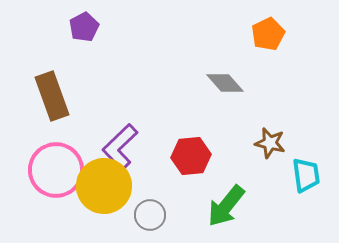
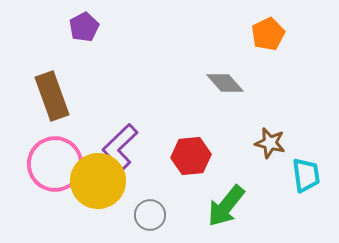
pink circle: moved 1 px left, 6 px up
yellow circle: moved 6 px left, 5 px up
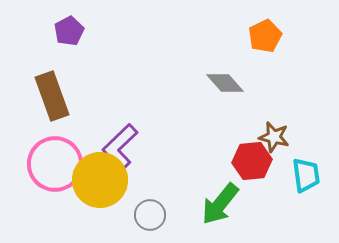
purple pentagon: moved 15 px left, 4 px down
orange pentagon: moved 3 px left, 2 px down
brown star: moved 4 px right, 6 px up
red hexagon: moved 61 px right, 5 px down
yellow circle: moved 2 px right, 1 px up
green arrow: moved 6 px left, 2 px up
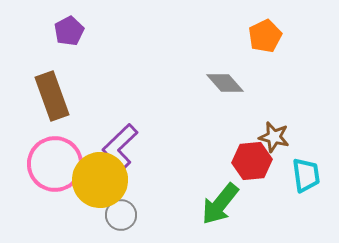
gray circle: moved 29 px left
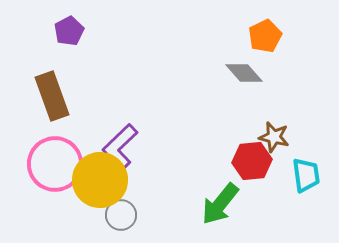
gray diamond: moved 19 px right, 10 px up
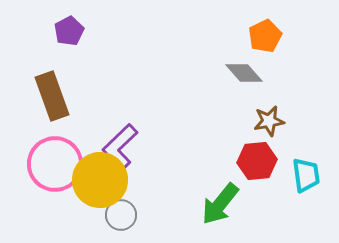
brown star: moved 5 px left, 16 px up; rotated 24 degrees counterclockwise
red hexagon: moved 5 px right
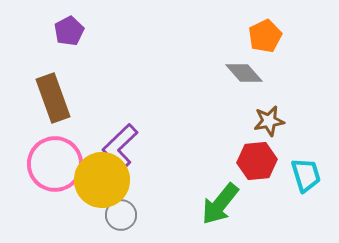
brown rectangle: moved 1 px right, 2 px down
cyan trapezoid: rotated 9 degrees counterclockwise
yellow circle: moved 2 px right
